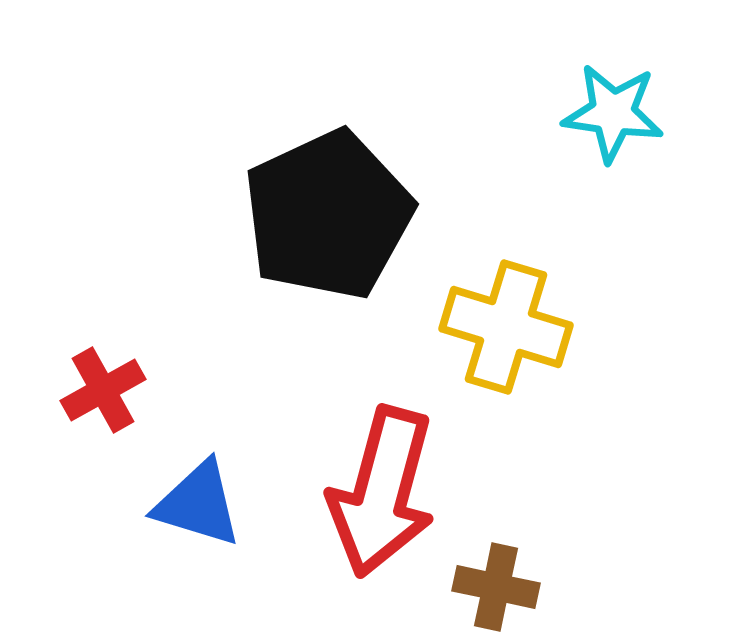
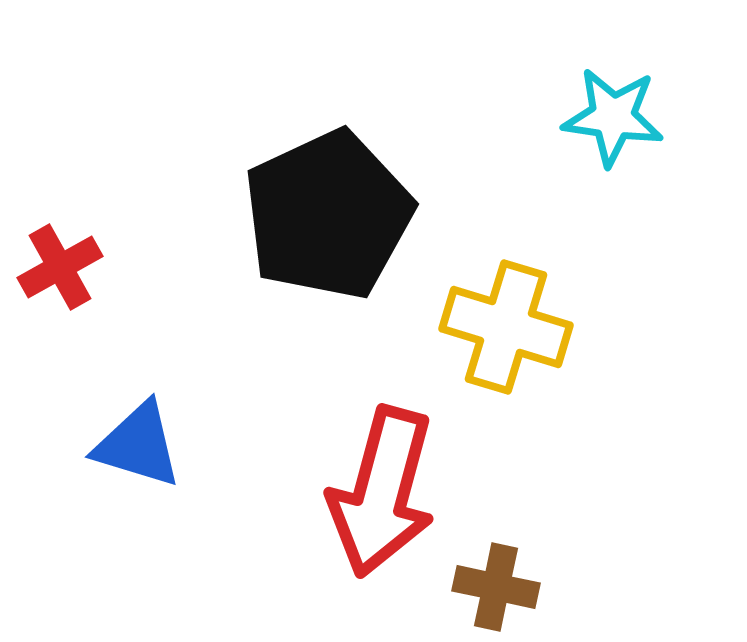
cyan star: moved 4 px down
red cross: moved 43 px left, 123 px up
blue triangle: moved 60 px left, 59 px up
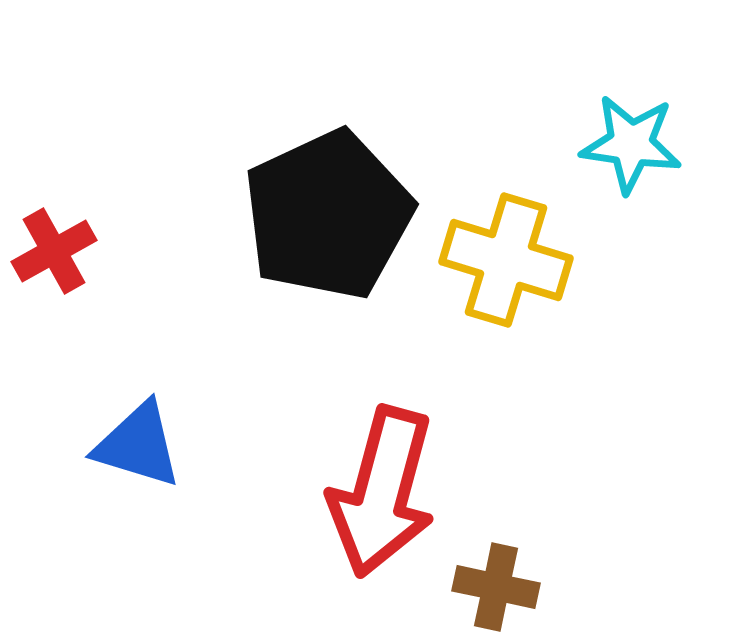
cyan star: moved 18 px right, 27 px down
red cross: moved 6 px left, 16 px up
yellow cross: moved 67 px up
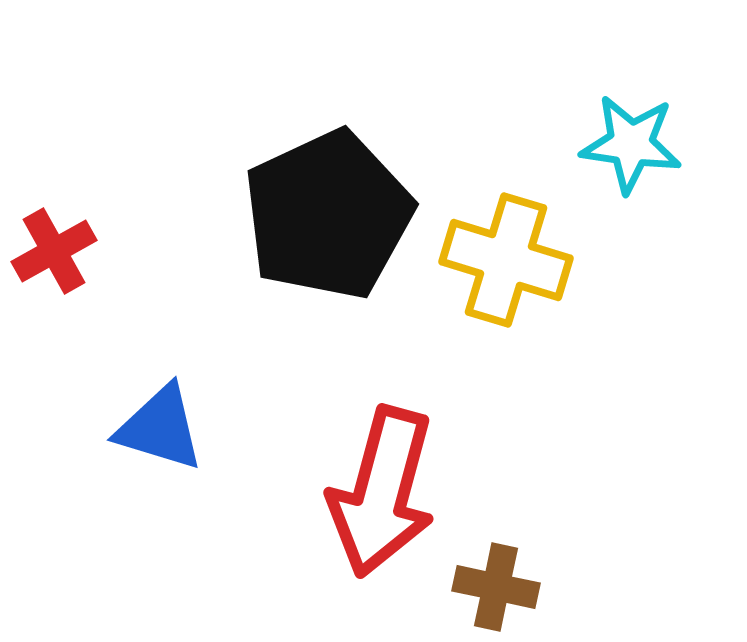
blue triangle: moved 22 px right, 17 px up
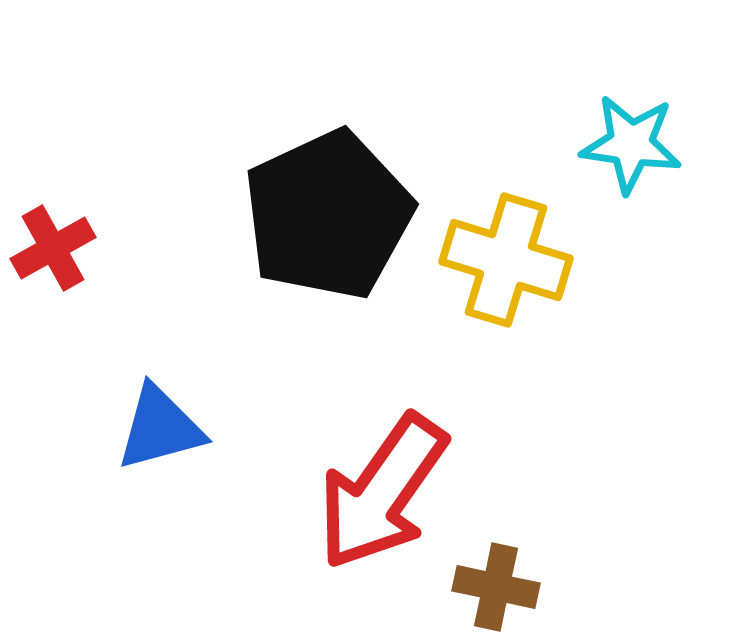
red cross: moved 1 px left, 3 px up
blue triangle: rotated 32 degrees counterclockwise
red arrow: rotated 20 degrees clockwise
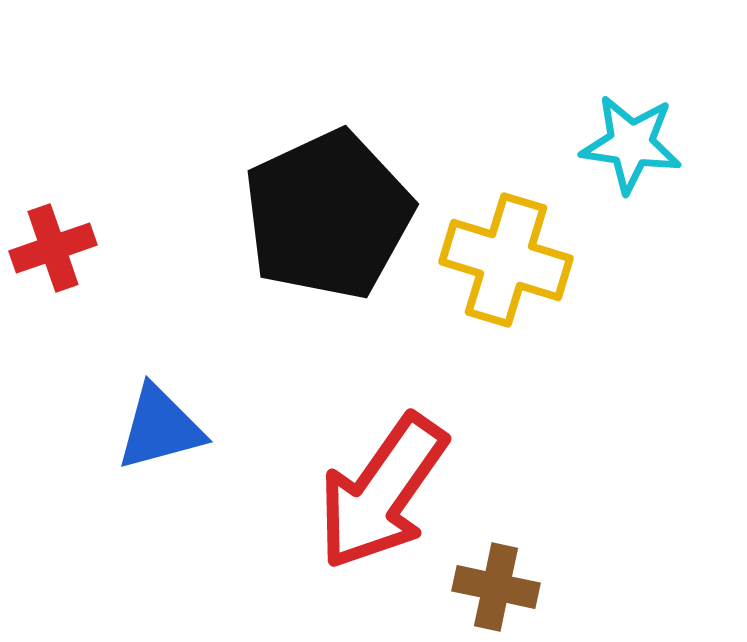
red cross: rotated 10 degrees clockwise
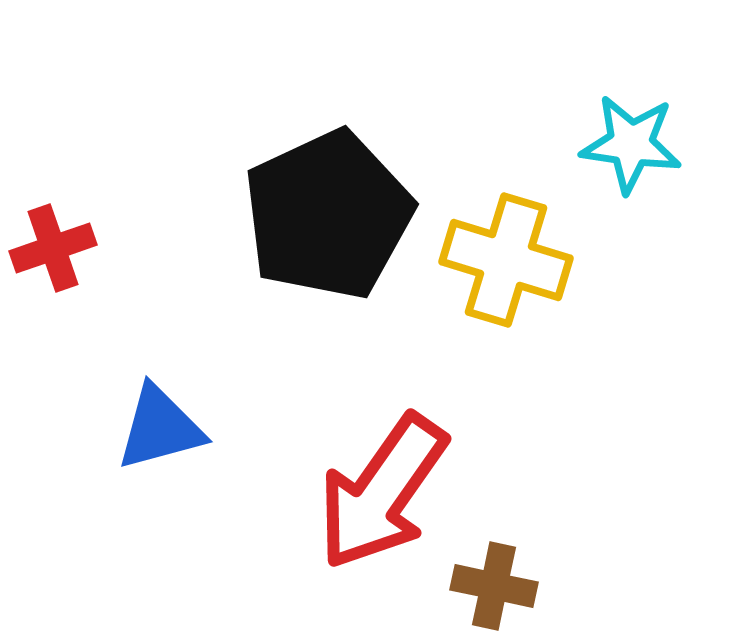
brown cross: moved 2 px left, 1 px up
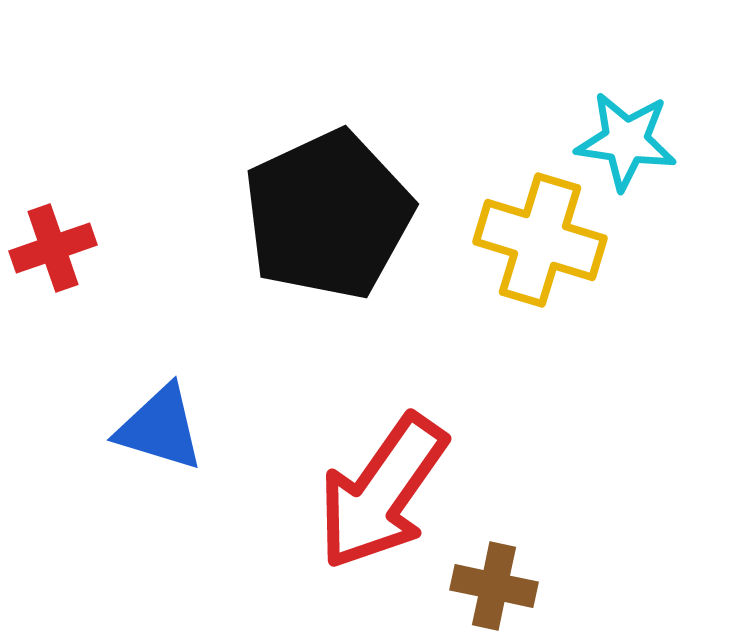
cyan star: moved 5 px left, 3 px up
yellow cross: moved 34 px right, 20 px up
blue triangle: rotated 32 degrees clockwise
